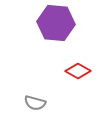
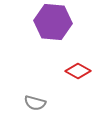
purple hexagon: moved 3 px left, 1 px up
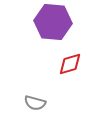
red diamond: moved 8 px left, 7 px up; rotated 45 degrees counterclockwise
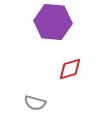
red diamond: moved 5 px down
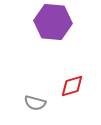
red diamond: moved 2 px right, 17 px down
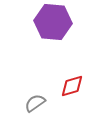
gray semicircle: rotated 130 degrees clockwise
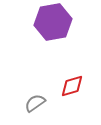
purple hexagon: rotated 15 degrees counterclockwise
